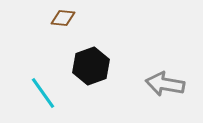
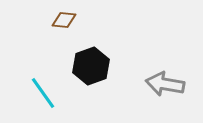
brown diamond: moved 1 px right, 2 px down
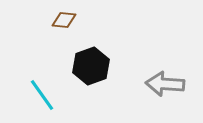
gray arrow: rotated 6 degrees counterclockwise
cyan line: moved 1 px left, 2 px down
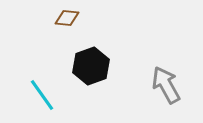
brown diamond: moved 3 px right, 2 px up
gray arrow: moved 1 px right, 1 px down; rotated 57 degrees clockwise
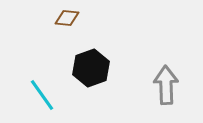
black hexagon: moved 2 px down
gray arrow: rotated 27 degrees clockwise
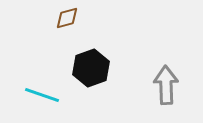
brown diamond: rotated 20 degrees counterclockwise
cyan line: rotated 36 degrees counterclockwise
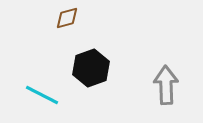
cyan line: rotated 8 degrees clockwise
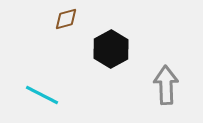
brown diamond: moved 1 px left, 1 px down
black hexagon: moved 20 px right, 19 px up; rotated 9 degrees counterclockwise
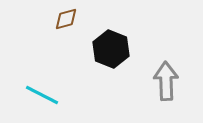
black hexagon: rotated 9 degrees counterclockwise
gray arrow: moved 4 px up
